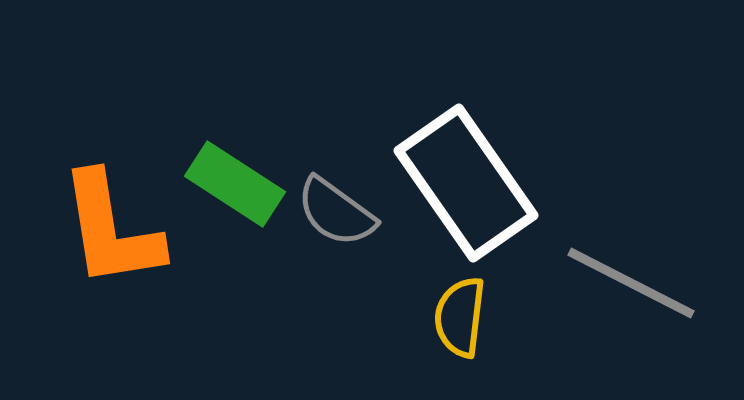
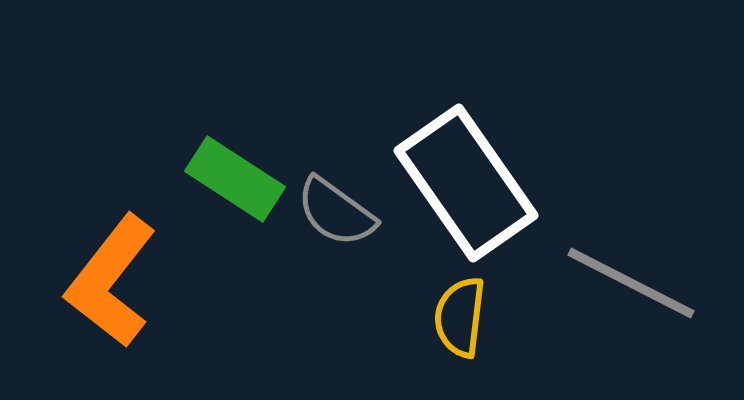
green rectangle: moved 5 px up
orange L-shape: moved 51 px down; rotated 47 degrees clockwise
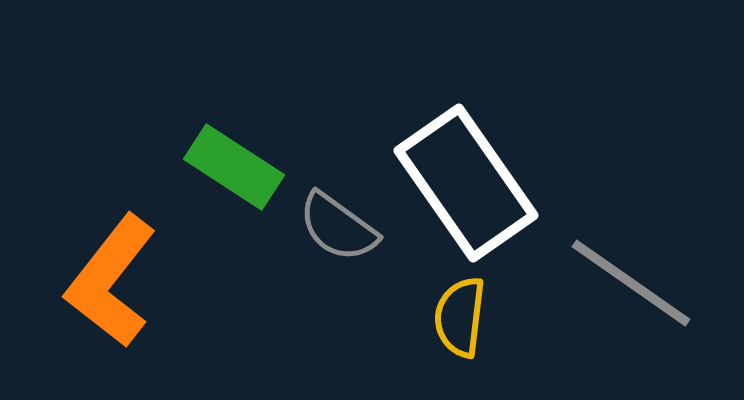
green rectangle: moved 1 px left, 12 px up
gray semicircle: moved 2 px right, 15 px down
gray line: rotated 8 degrees clockwise
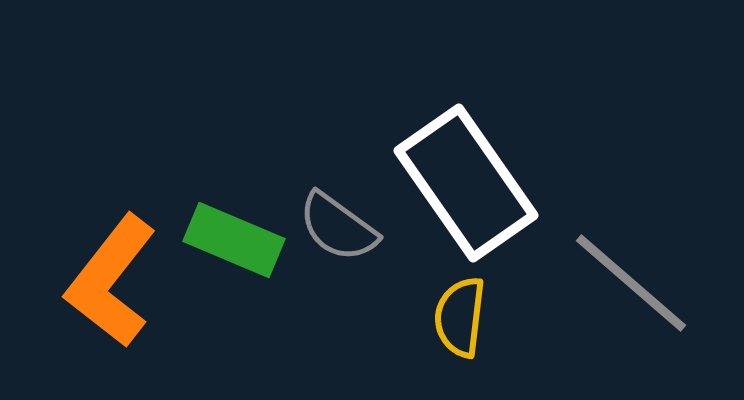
green rectangle: moved 73 px down; rotated 10 degrees counterclockwise
gray line: rotated 6 degrees clockwise
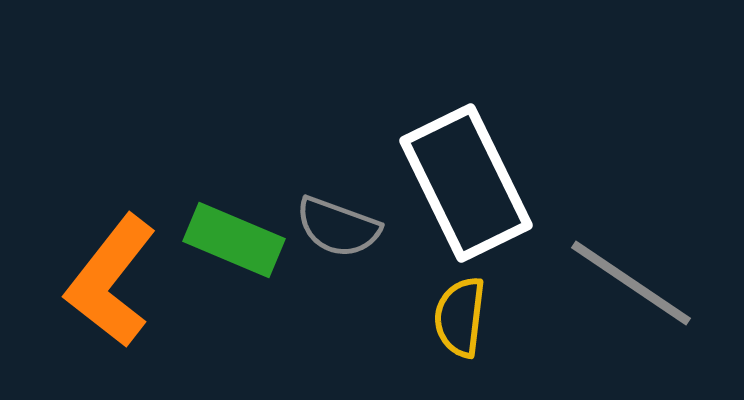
white rectangle: rotated 9 degrees clockwise
gray semicircle: rotated 16 degrees counterclockwise
gray line: rotated 7 degrees counterclockwise
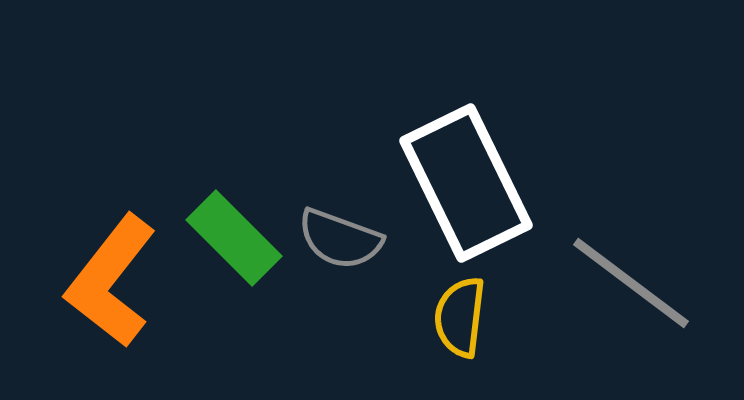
gray semicircle: moved 2 px right, 12 px down
green rectangle: moved 2 px up; rotated 22 degrees clockwise
gray line: rotated 3 degrees clockwise
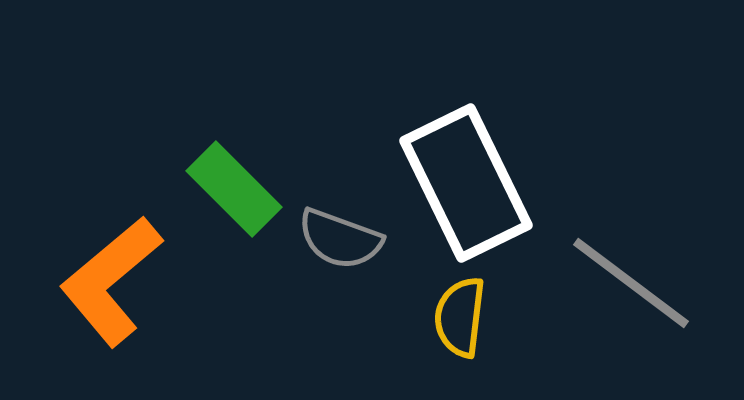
green rectangle: moved 49 px up
orange L-shape: rotated 12 degrees clockwise
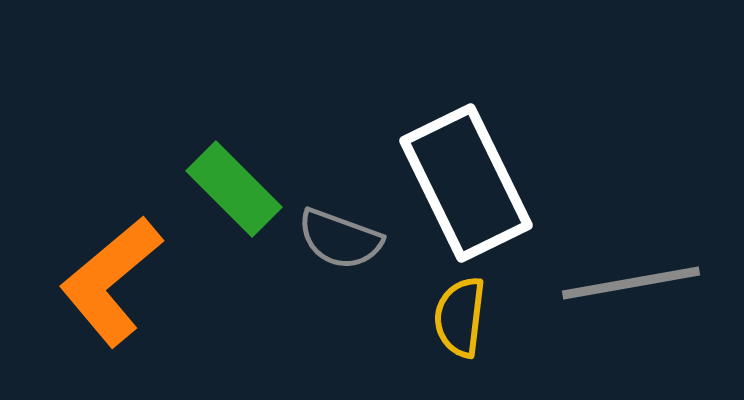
gray line: rotated 47 degrees counterclockwise
